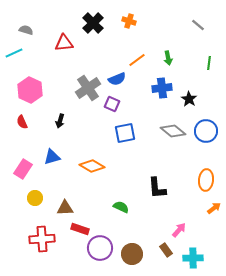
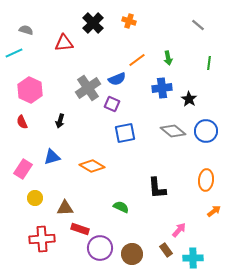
orange arrow: moved 3 px down
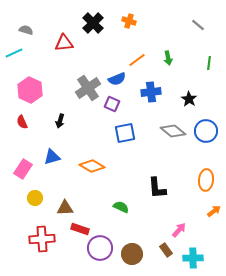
blue cross: moved 11 px left, 4 px down
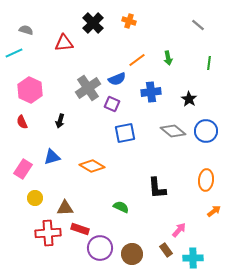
red cross: moved 6 px right, 6 px up
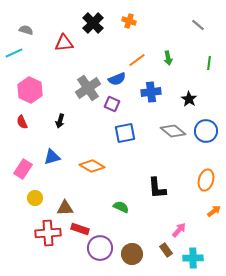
orange ellipse: rotated 10 degrees clockwise
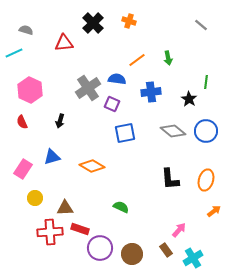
gray line: moved 3 px right
green line: moved 3 px left, 19 px down
blue semicircle: rotated 150 degrees counterclockwise
black L-shape: moved 13 px right, 9 px up
red cross: moved 2 px right, 1 px up
cyan cross: rotated 30 degrees counterclockwise
